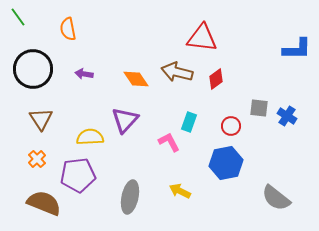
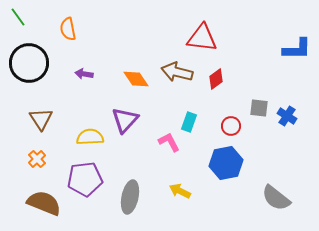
black circle: moved 4 px left, 6 px up
purple pentagon: moved 7 px right, 4 px down
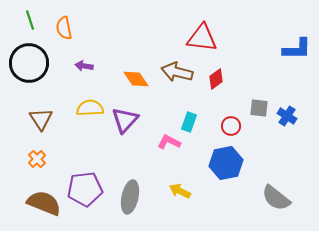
green line: moved 12 px right, 3 px down; rotated 18 degrees clockwise
orange semicircle: moved 4 px left, 1 px up
purple arrow: moved 8 px up
yellow semicircle: moved 29 px up
pink L-shape: rotated 35 degrees counterclockwise
purple pentagon: moved 10 px down
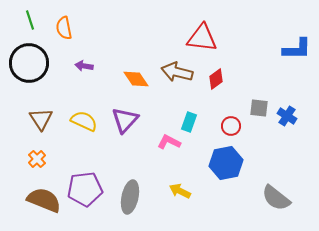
yellow semicircle: moved 6 px left, 13 px down; rotated 28 degrees clockwise
brown semicircle: moved 3 px up
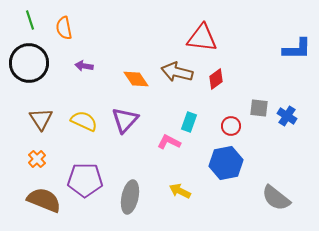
purple pentagon: moved 9 px up; rotated 8 degrees clockwise
